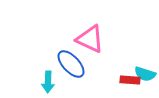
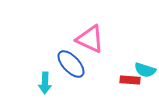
cyan semicircle: moved 4 px up
cyan arrow: moved 3 px left, 1 px down
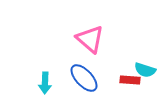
pink triangle: rotated 16 degrees clockwise
blue ellipse: moved 13 px right, 14 px down
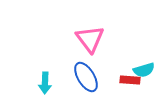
pink triangle: rotated 12 degrees clockwise
cyan semicircle: moved 1 px left; rotated 35 degrees counterclockwise
blue ellipse: moved 2 px right, 1 px up; rotated 12 degrees clockwise
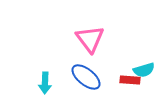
blue ellipse: rotated 20 degrees counterclockwise
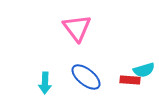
pink triangle: moved 13 px left, 11 px up
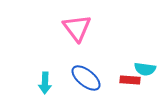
cyan semicircle: moved 1 px right, 1 px up; rotated 25 degrees clockwise
blue ellipse: moved 1 px down
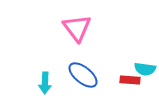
blue ellipse: moved 3 px left, 3 px up
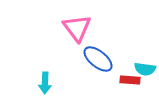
blue ellipse: moved 15 px right, 16 px up
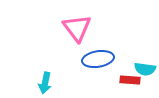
blue ellipse: rotated 48 degrees counterclockwise
cyan arrow: rotated 10 degrees clockwise
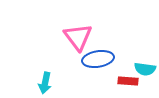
pink triangle: moved 1 px right, 9 px down
red rectangle: moved 2 px left, 1 px down
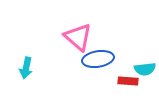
pink triangle: rotated 12 degrees counterclockwise
cyan semicircle: rotated 15 degrees counterclockwise
cyan arrow: moved 19 px left, 15 px up
